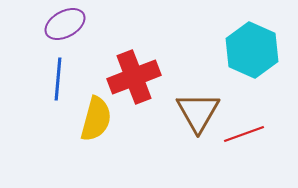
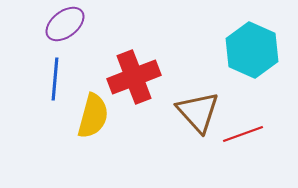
purple ellipse: rotated 9 degrees counterclockwise
blue line: moved 3 px left
brown triangle: rotated 12 degrees counterclockwise
yellow semicircle: moved 3 px left, 3 px up
red line: moved 1 px left
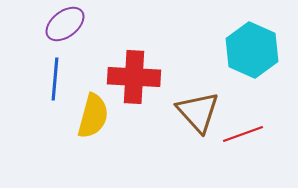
red cross: rotated 24 degrees clockwise
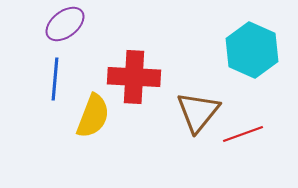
brown triangle: rotated 21 degrees clockwise
yellow semicircle: rotated 6 degrees clockwise
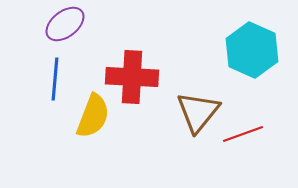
red cross: moved 2 px left
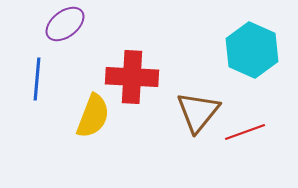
blue line: moved 18 px left
red line: moved 2 px right, 2 px up
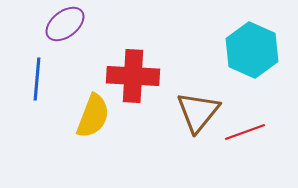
red cross: moved 1 px right, 1 px up
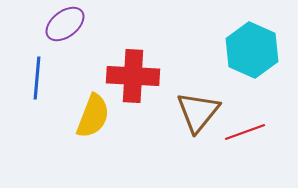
blue line: moved 1 px up
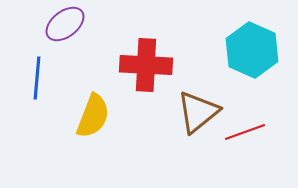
red cross: moved 13 px right, 11 px up
brown triangle: rotated 12 degrees clockwise
